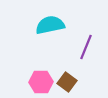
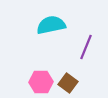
cyan semicircle: moved 1 px right
brown square: moved 1 px right, 1 px down
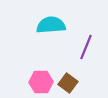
cyan semicircle: rotated 8 degrees clockwise
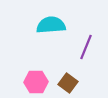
pink hexagon: moved 5 px left
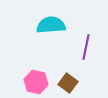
purple line: rotated 10 degrees counterclockwise
pink hexagon: rotated 15 degrees clockwise
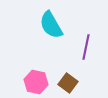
cyan semicircle: rotated 116 degrees counterclockwise
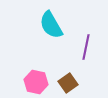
brown square: rotated 18 degrees clockwise
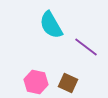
purple line: rotated 65 degrees counterclockwise
brown square: rotated 30 degrees counterclockwise
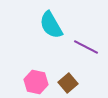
purple line: rotated 10 degrees counterclockwise
brown square: rotated 24 degrees clockwise
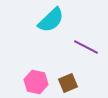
cyan semicircle: moved 5 px up; rotated 104 degrees counterclockwise
brown square: rotated 18 degrees clockwise
